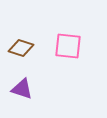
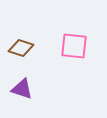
pink square: moved 6 px right
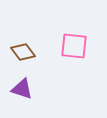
brown diamond: moved 2 px right, 4 px down; rotated 35 degrees clockwise
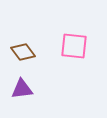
purple triangle: rotated 25 degrees counterclockwise
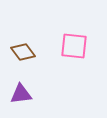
purple triangle: moved 1 px left, 5 px down
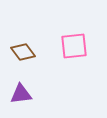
pink square: rotated 12 degrees counterclockwise
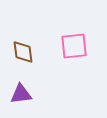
brown diamond: rotated 30 degrees clockwise
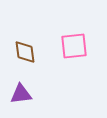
brown diamond: moved 2 px right
